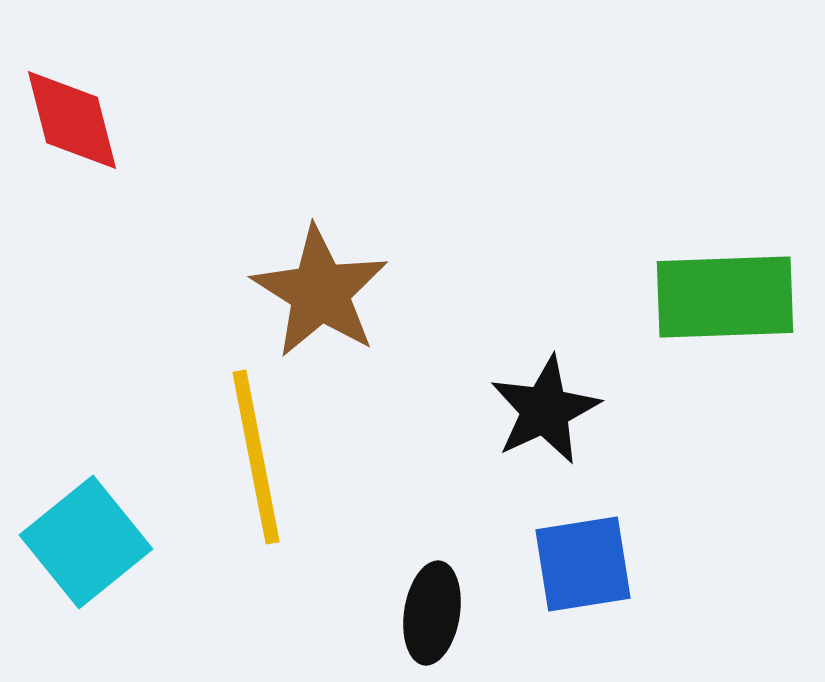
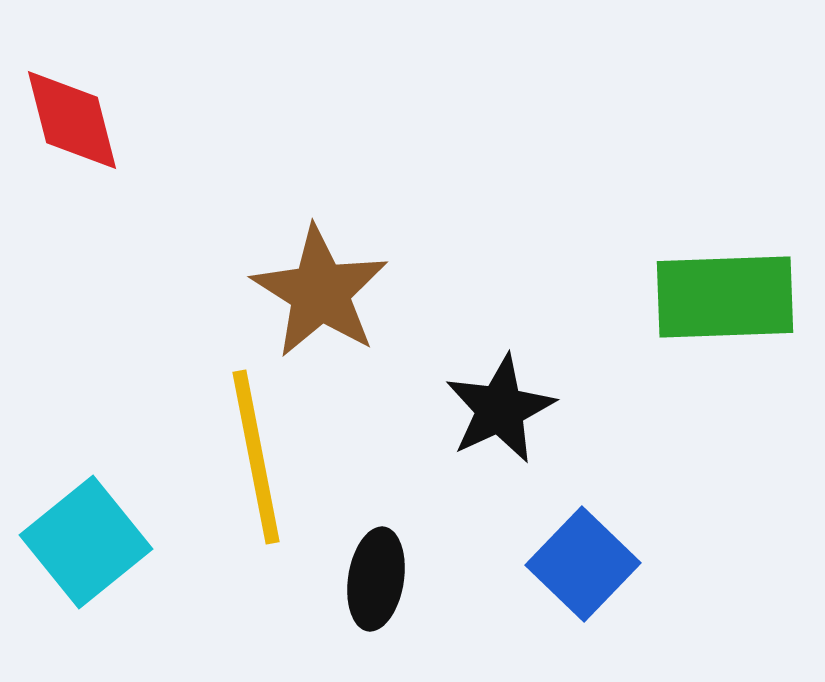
black star: moved 45 px left, 1 px up
blue square: rotated 37 degrees counterclockwise
black ellipse: moved 56 px left, 34 px up
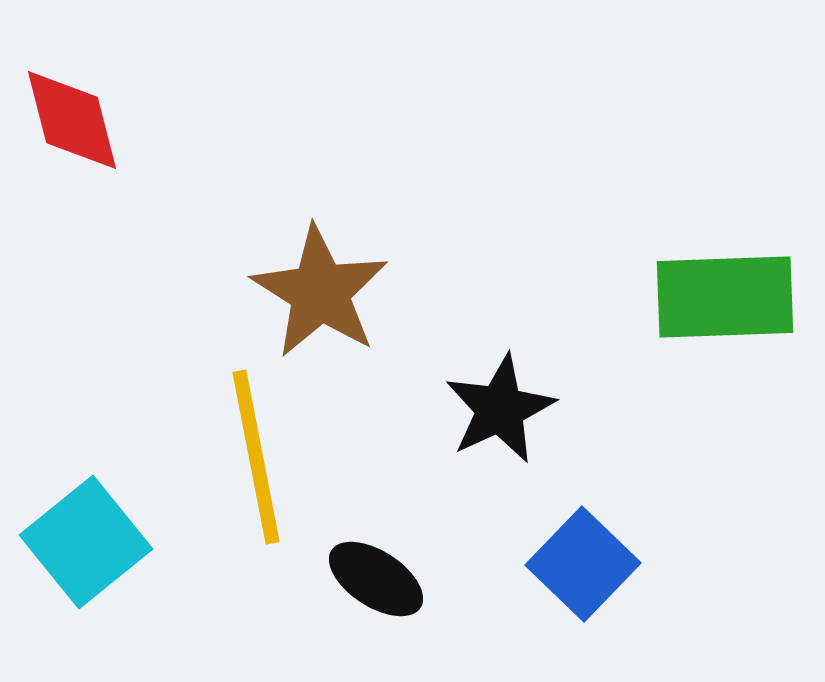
black ellipse: rotated 66 degrees counterclockwise
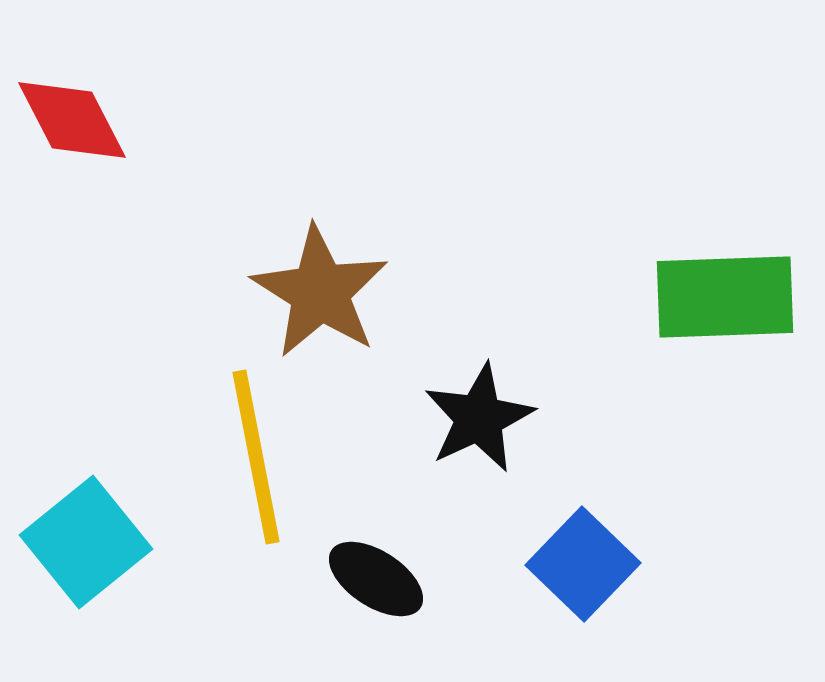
red diamond: rotated 13 degrees counterclockwise
black star: moved 21 px left, 9 px down
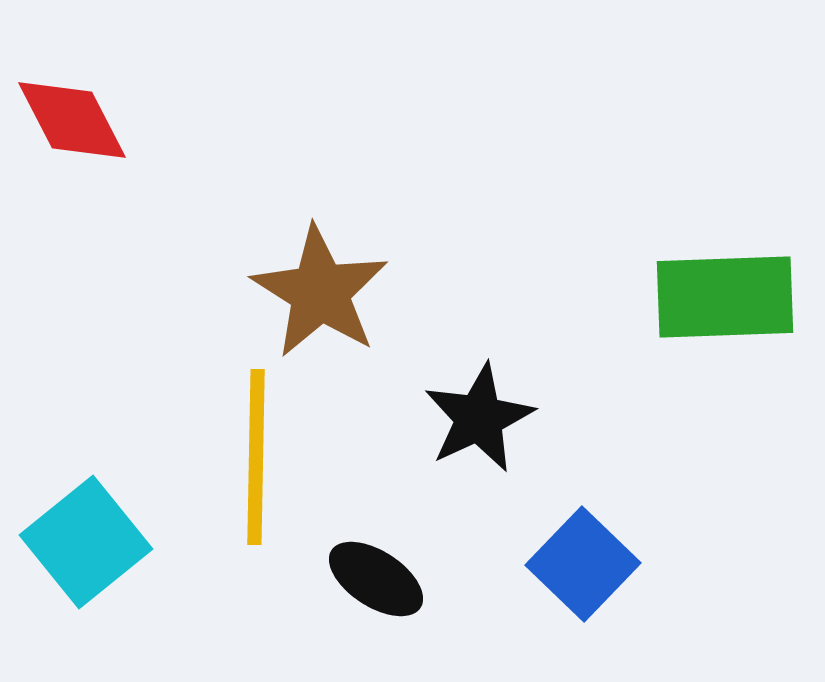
yellow line: rotated 12 degrees clockwise
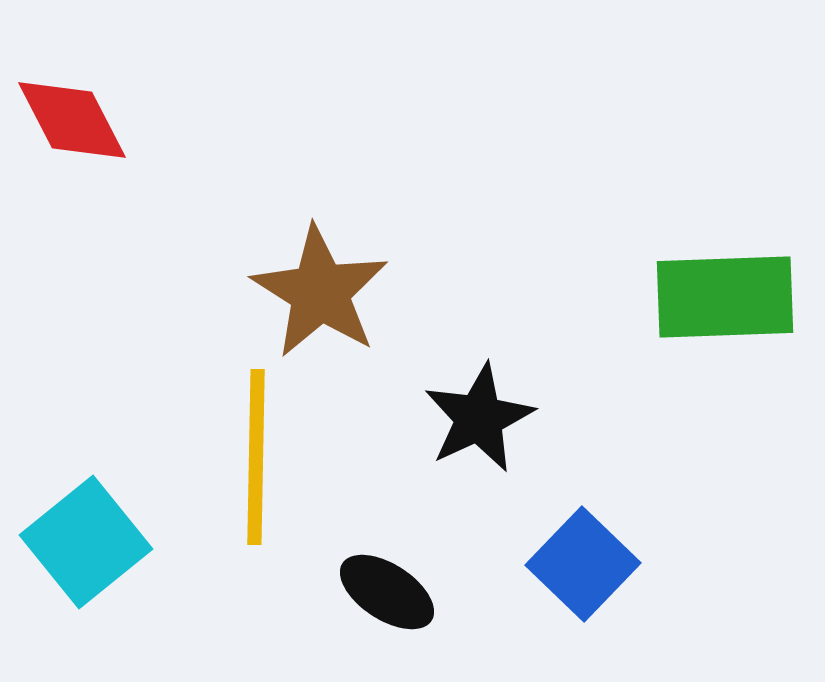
black ellipse: moved 11 px right, 13 px down
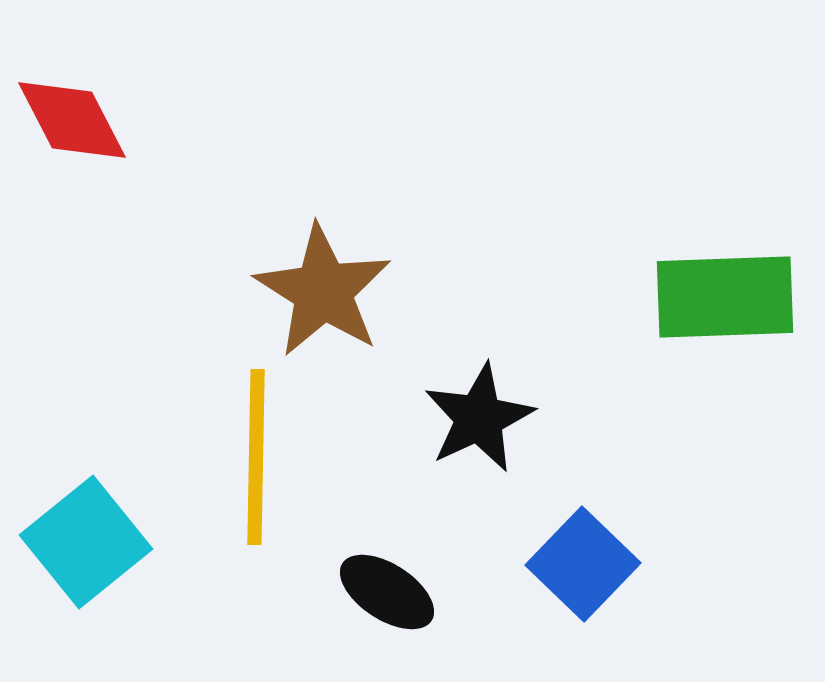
brown star: moved 3 px right, 1 px up
